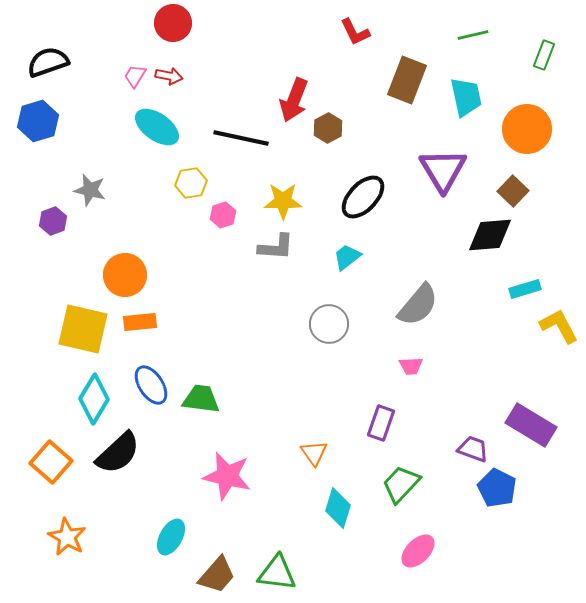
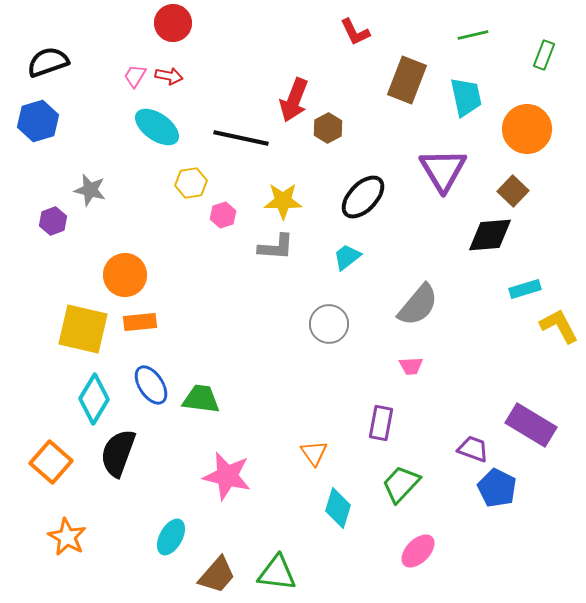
purple rectangle at (381, 423): rotated 8 degrees counterclockwise
black semicircle at (118, 453): rotated 153 degrees clockwise
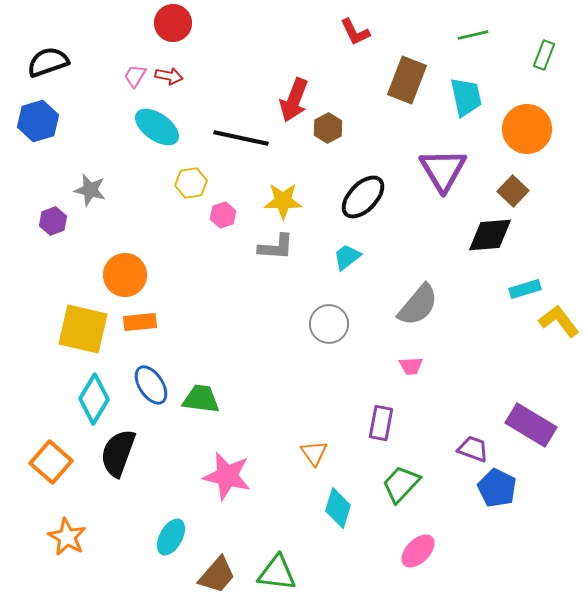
yellow L-shape at (559, 326): moved 5 px up; rotated 9 degrees counterclockwise
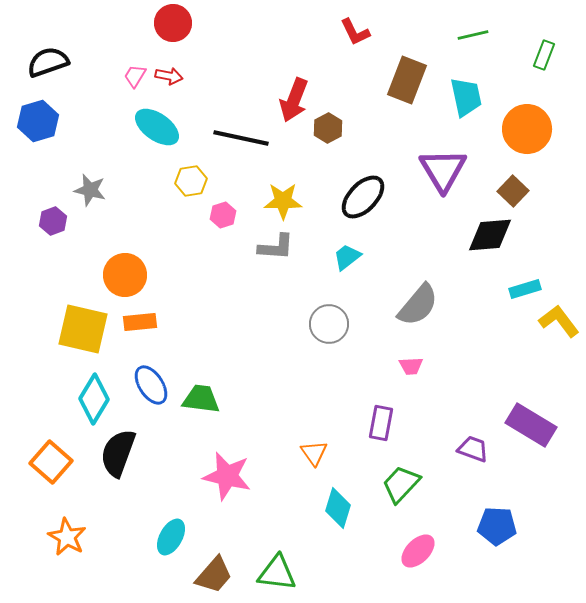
yellow hexagon at (191, 183): moved 2 px up
blue pentagon at (497, 488): moved 38 px down; rotated 24 degrees counterclockwise
brown trapezoid at (217, 575): moved 3 px left
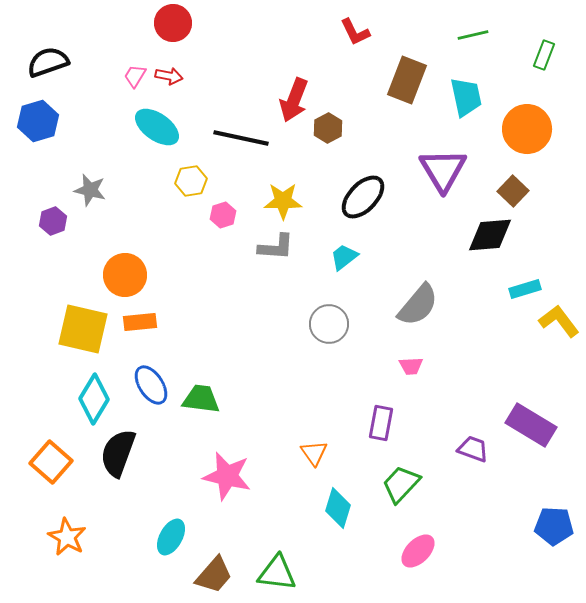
cyan trapezoid at (347, 257): moved 3 px left
blue pentagon at (497, 526): moved 57 px right
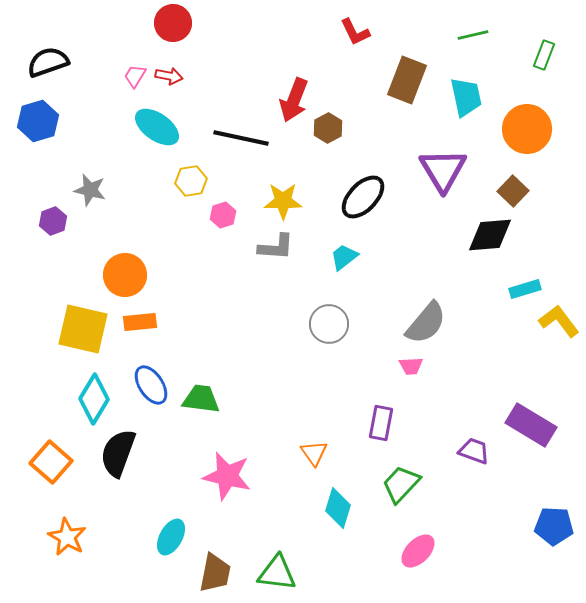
gray semicircle at (418, 305): moved 8 px right, 18 px down
purple trapezoid at (473, 449): moved 1 px right, 2 px down
brown trapezoid at (214, 575): moved 1 px right, 2 px up; rotated 30 degrees counterclockwise
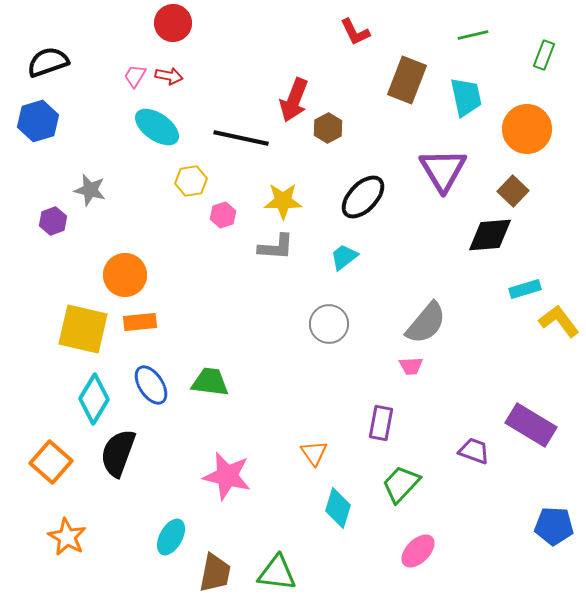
green trapezoid at (201, 399): moved 9 px right, 17 px up
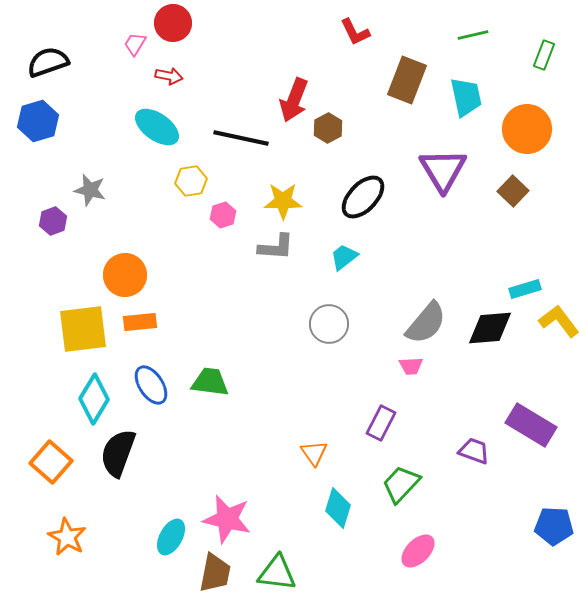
pink trapezoid at (135, 76): moved 32 px up
black diamond at (490, 235): moved 93 px down
yellow square at (83, 329): rotated 20 degrees counterclockwise
purple rectangle at (381, 423): rotated 16 degrees clockwise
pink star at (227, 476): moved 43 px down
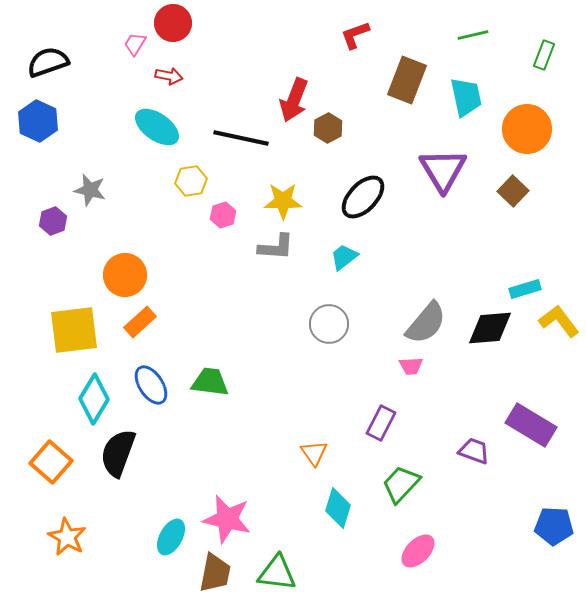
red L-shape at (355, 32): moved 3 px down; rotated 96 degrees clockwise
blue hexagon at (38, 121): rotated 18 degrees counterclockwise
orange rectangle at (140, 322): rotated 36 degrees counterclockwise
yellow square at (83, 329): moved 9 px left, 1 px down
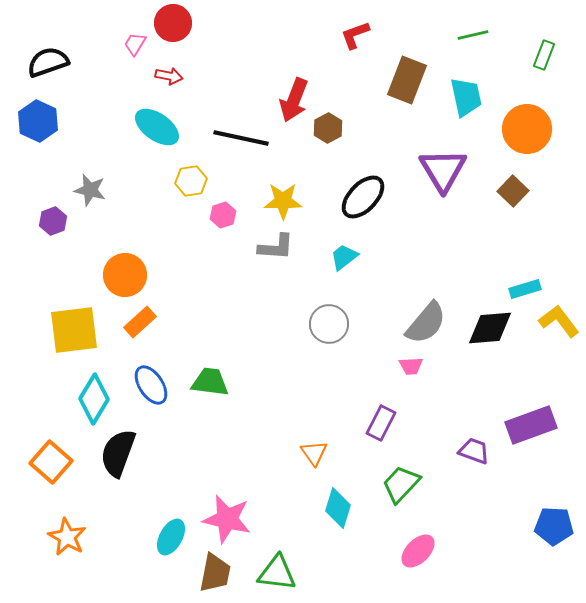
purple rectangle at (531, 425): rotated 51 degrees counterclockwise
